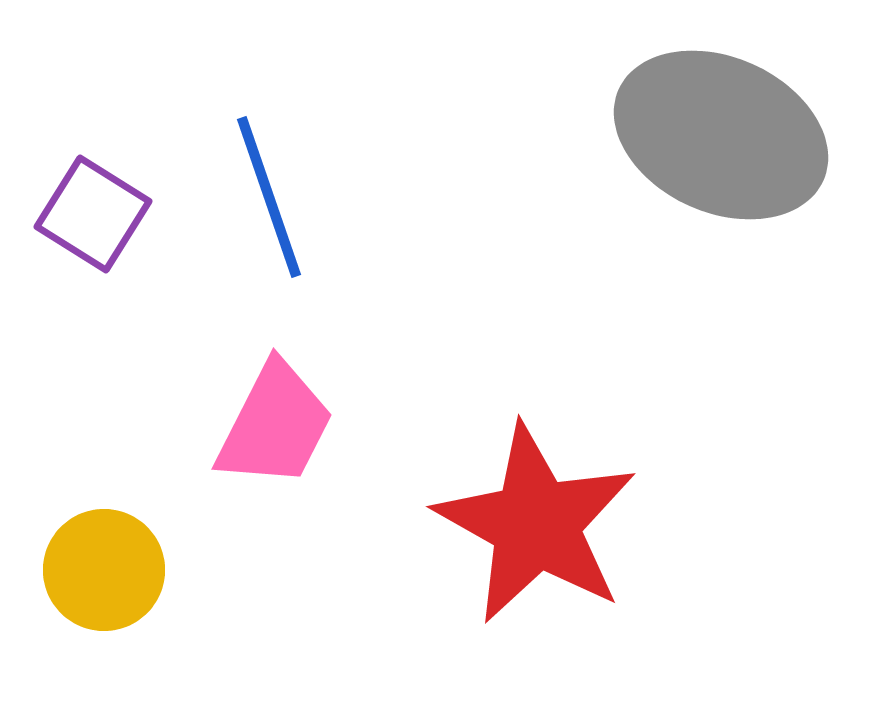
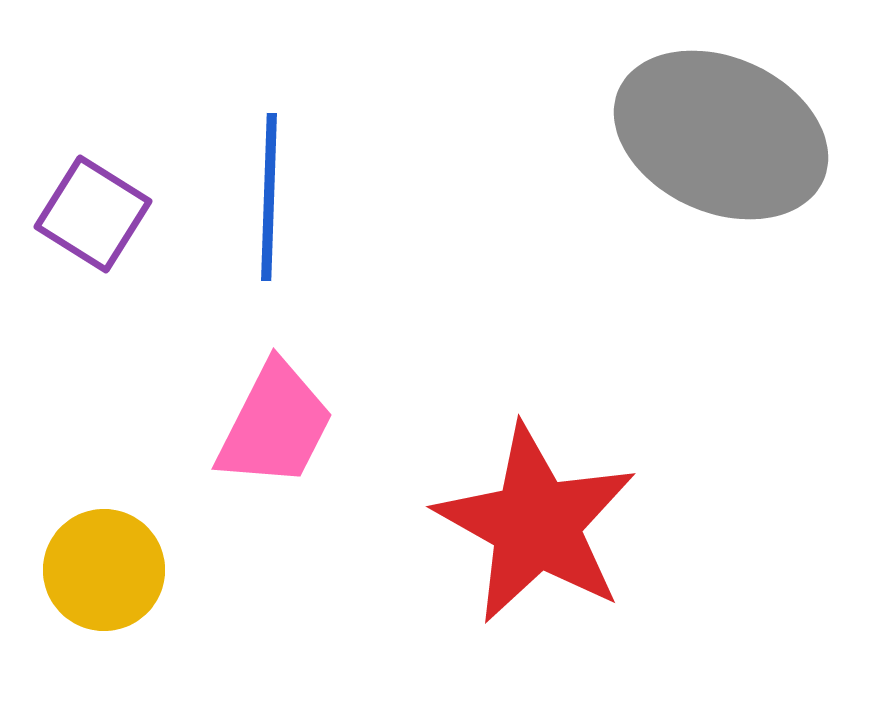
blue line: rotated 21 degrees clockwise
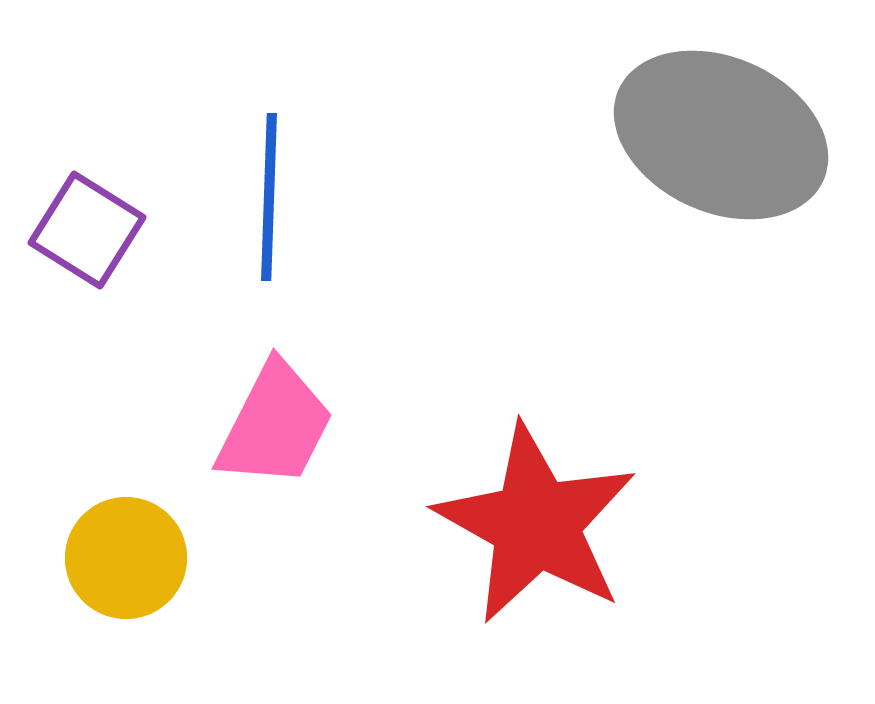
purple square: moved 6 px left, 16 px down
yellow circle: moved 22 px right, 12 px up
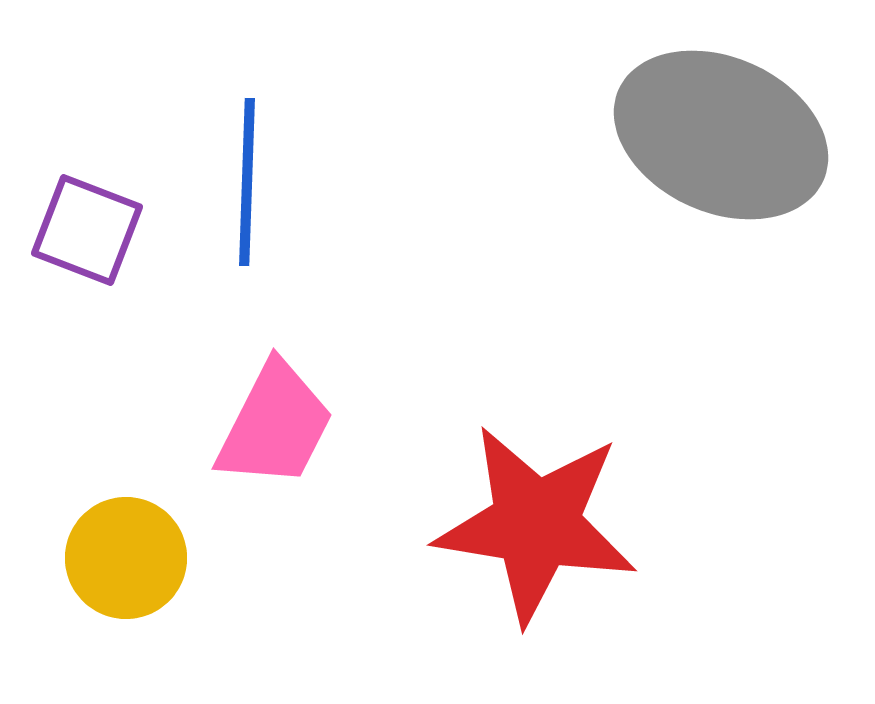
blue line: moved 22 px left, 15 px up
purple square: rotated 11 degrees counterclockwise
red star: rotated 20 degrees counterclockwise
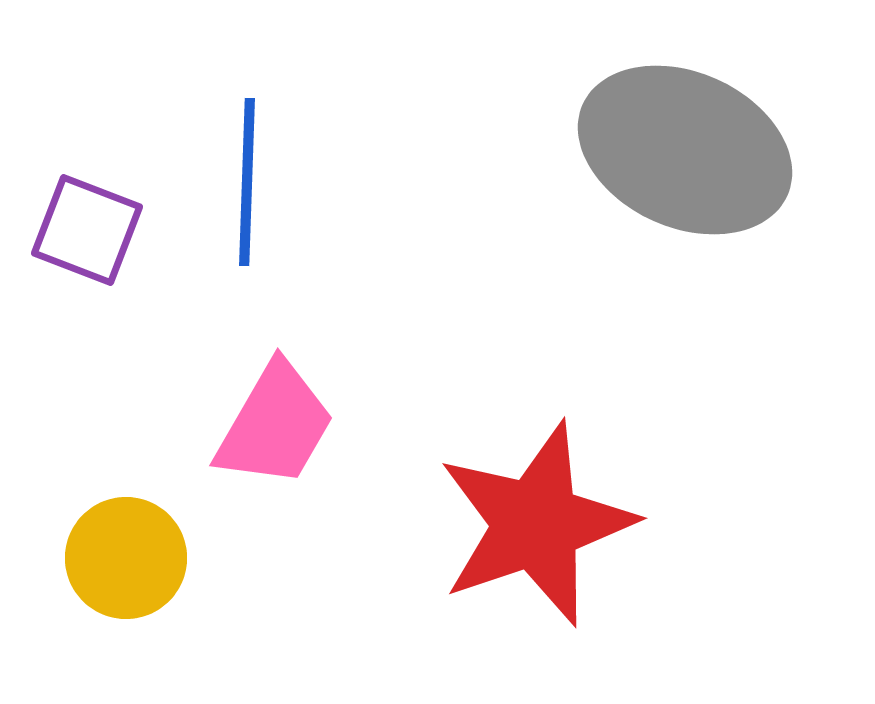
gray ellipse: moved 36 px left, 15 px down
pink trapezoid: rotated 3 degrees clockwise
red star: rotated 28 degrees counterclockwise
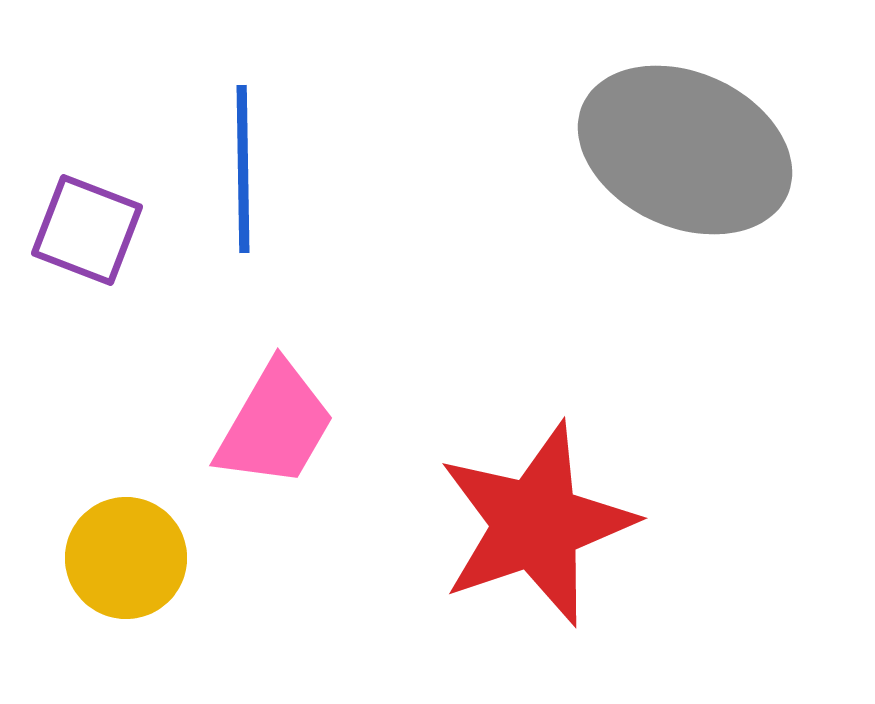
blue line: moved 4 px left, 13 px up; rotated 3 degrees counterclockwise
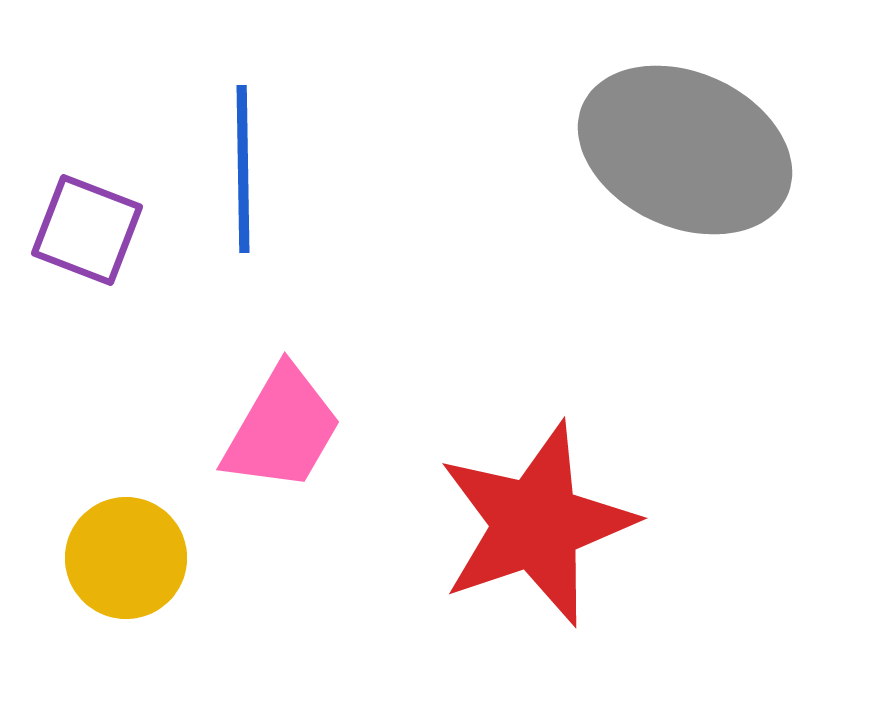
pink trapezoid: moved 7 px right, 4 px down
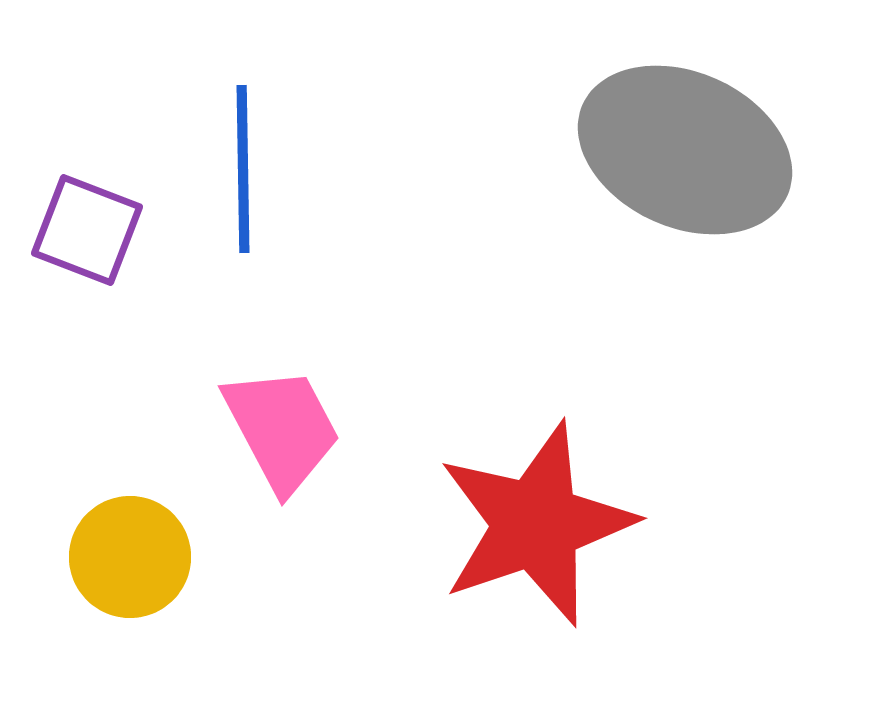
pink trapezoid: rotated 58 degrees counterclockwise
yellow circle: moved 4 px right, 1 px up
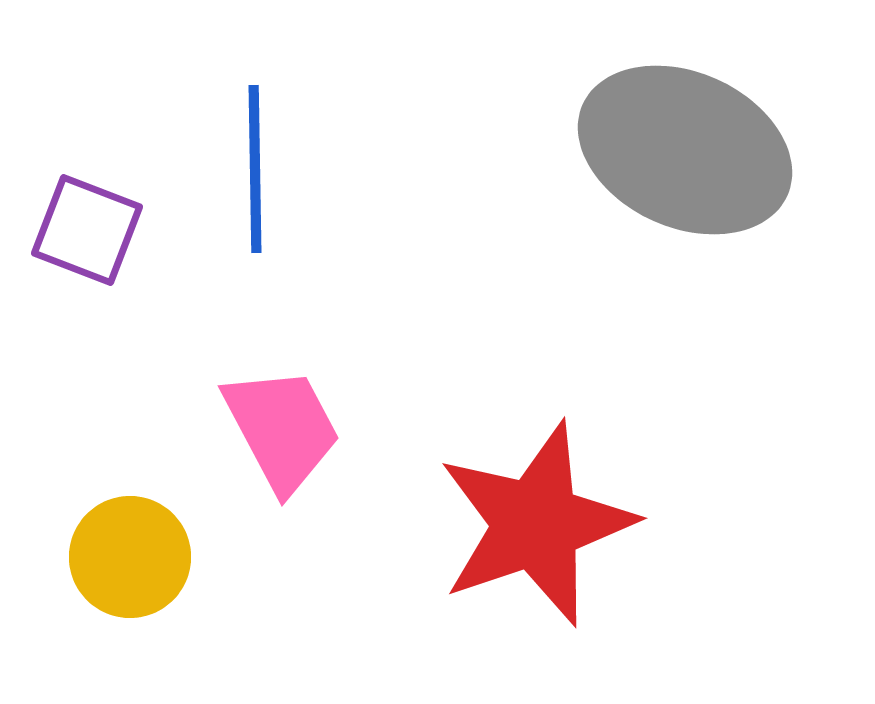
blue line: moved 12 px right
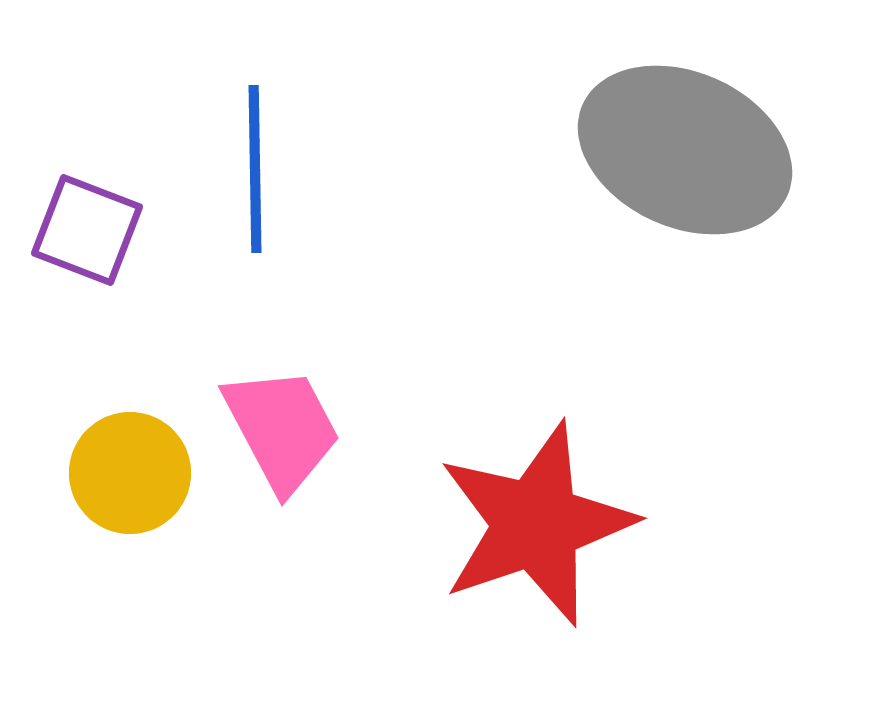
yellow circle: moved 84 px up
